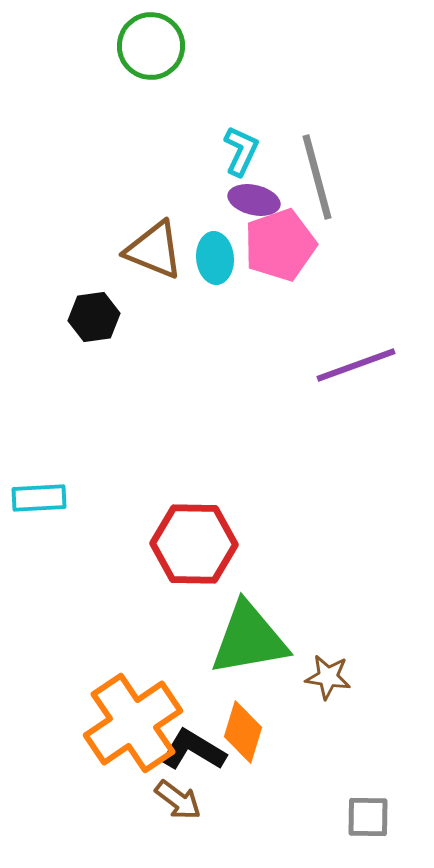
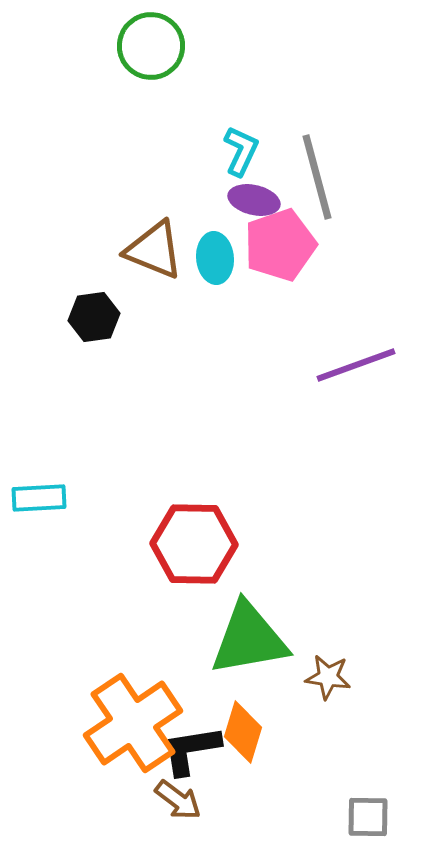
black L-shape: moved 2 px left; rotated 40 degrees counterclockwise
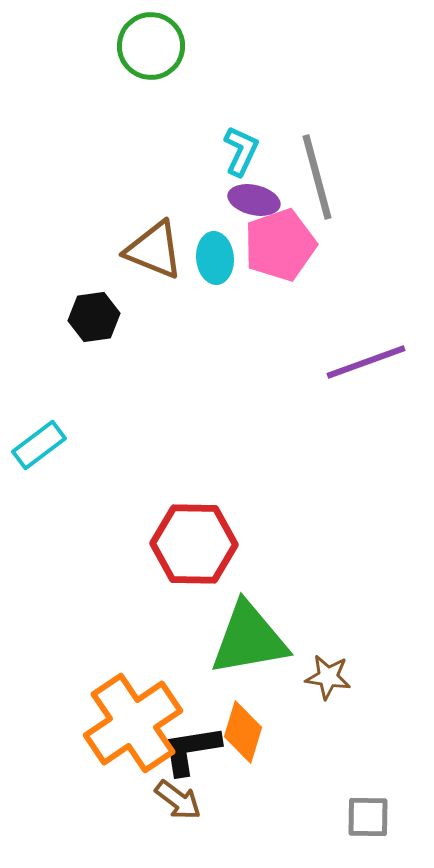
purple line: moved 10 px right, 3 px up
cyan rectangle: moved 53 px up; rotated 34 degrees counterclockwise
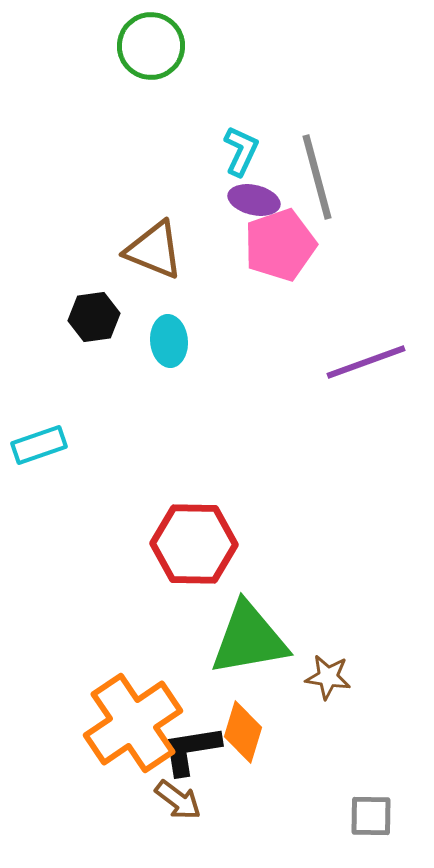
cyan ellipse: moved 46 px left, 83 px down
cyan rectangle: rotated 18 degrees clockwise
gray square: moved 3 px right, 1 px up
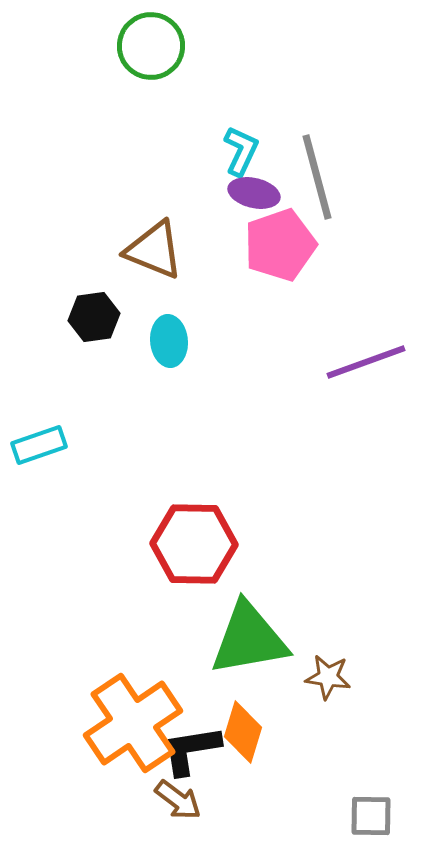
purple ellipse: moved 7 px up
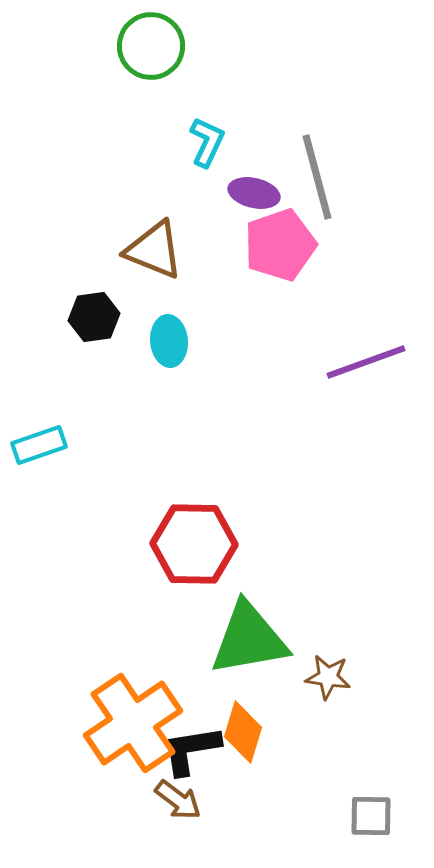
cyan L-shape: moved 34 px left, 9 px up
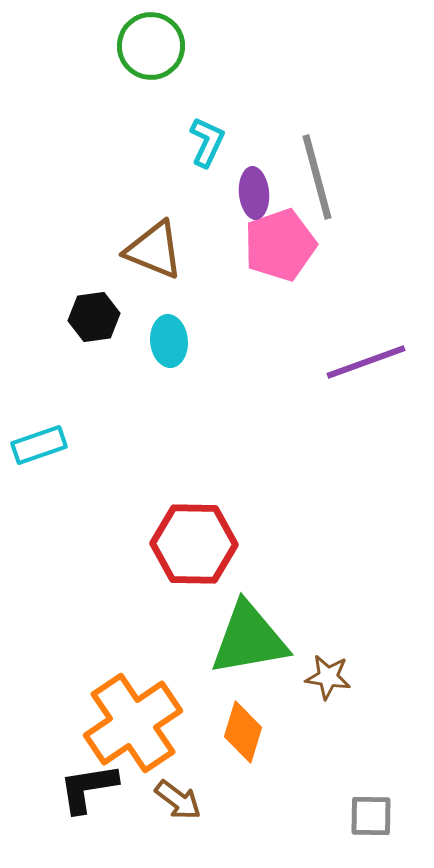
purple ellipse: rotated 72 degrees clockwise
black L-shape: moved 103 px left, 38 px down
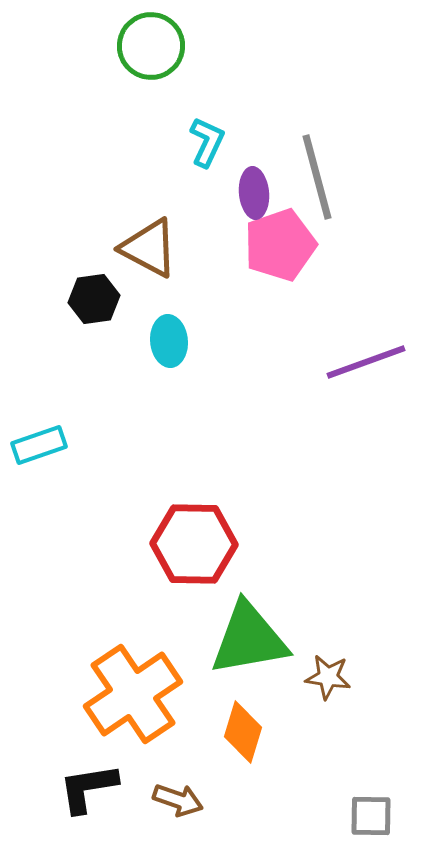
brown triangle: moved 5 px left, 2 px up; rotated 6 degrees clockwise
black hexagon: moved 18 px up
orange cross: moved 29 px up
brown arrow: rotated 18 degrees counterclockwise
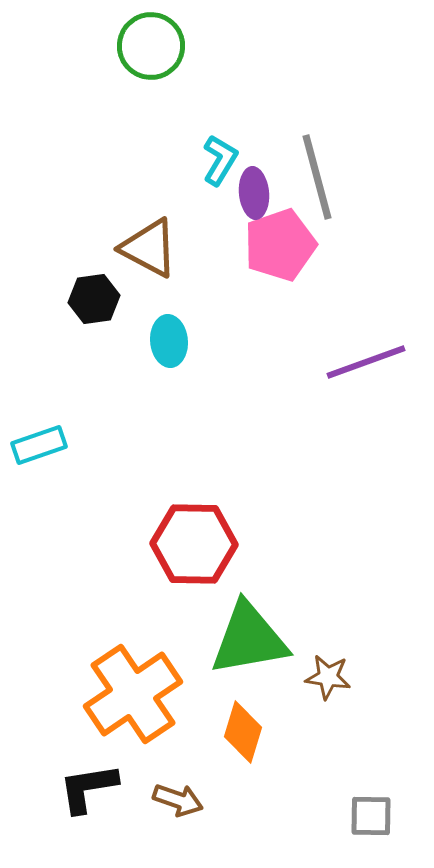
cyan L-shape: moved 13 px right, 18 px down; rotated 6 degrees clockwise
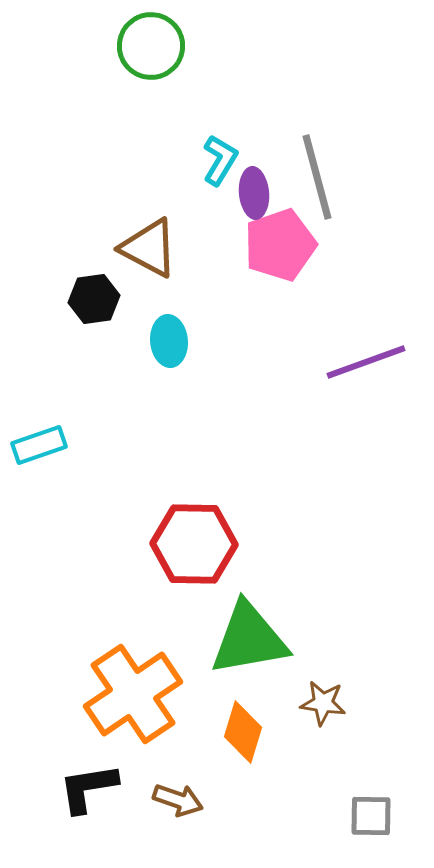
brown star: moved 5 px left, 26 px down
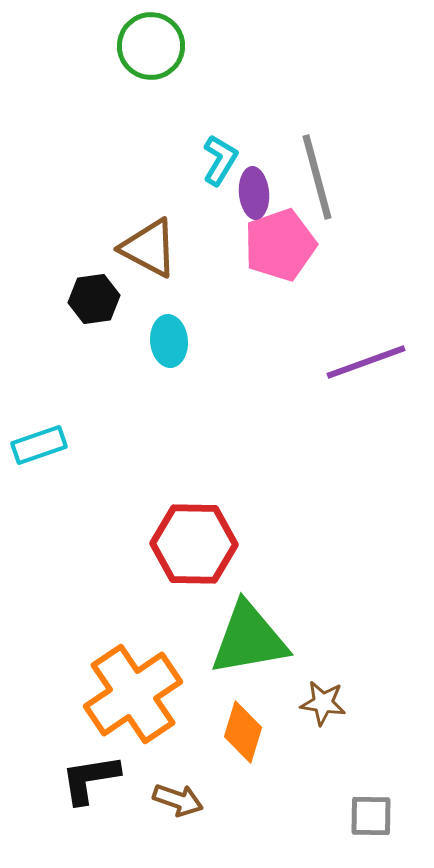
black L-shape: moved 2 px right, 9 px up
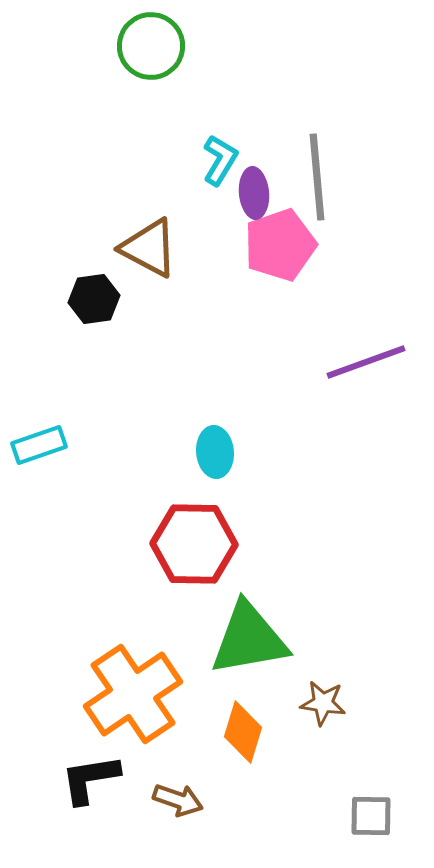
gray line: rotated 10 degrees clockwise
cyan ellipse: moved 46 px right, 111 px down
